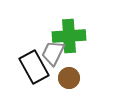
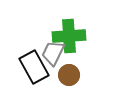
brown circle: moved 3 px up
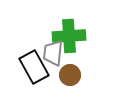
gray trapezoid: rotated 20 degrees counterclockwise
brown circle: moved 1 px right
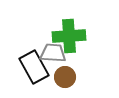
gray trapezoid: rotated 88 degrees clockwise
brown circle: moved 5 px left, 2 px down
